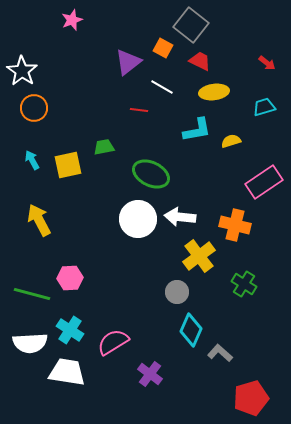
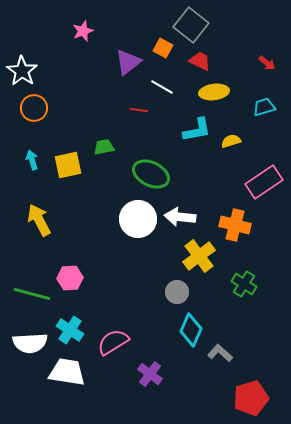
pink star: moved 11 px right, 11 px down
cyan arrow: rotated 12 degrees clockwise
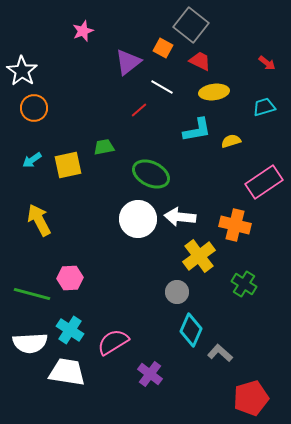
red line: rotated 48 degrees counterclockwise
cyan arrow: rotated 108 degrees counterclockwise
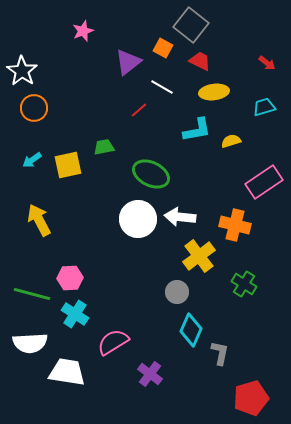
cyan cross: moved 5 px right, 16 px up
gray L-shape: rotated 60 degrees clockwise
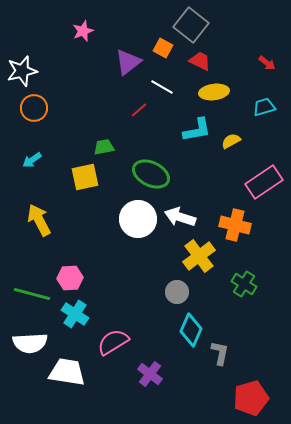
white star: rotated 24 degrees clockwise
yellow semicircle: rotated 12 degrees counterclockwise
yellow square: moved 17 px right, 12 px down
white arrow: rotated 12 degrees clockwise
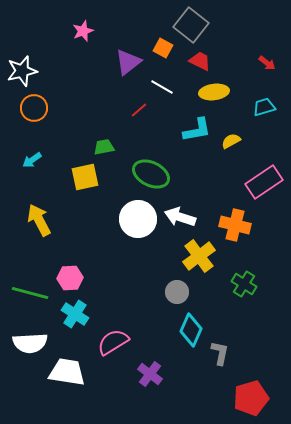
green line: moved 2 px left, 1 px up
